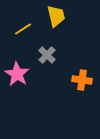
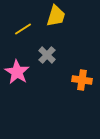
yellow trapezoid: rotated 30 degrees clockwise
pink star: moved 2 px up
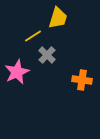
yellow trapezoid: moved 2 px right, 2 px down
yellow line: moved 10 px right, 7 px down
pink star: rotated 15 degrees clockwise
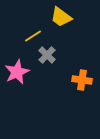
yellow trapezoid: moved 3 px right, 1 px up; rotated 110 degrees clockwise
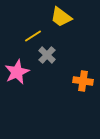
orange cross: moved 1 px right, 1 px down
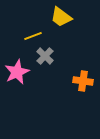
yellow line: rotated 12 degrees clockwise
gray cross: moved 2 px left, 1 px down
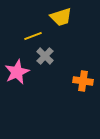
yellow trapezoid: rotated 55 degrees counterclockwise
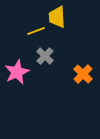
yellow trapezoid: moved 4 px left; rotated 105 degrees clockwise
yellow line: moved 3 px right, 5 px up
orange cross: moved 7 px up; rotated 36 degrees clockwise
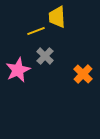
pink star: moved 1 px right, 2 px up
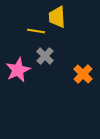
yellow line: rotated 30 degrees clockwise
